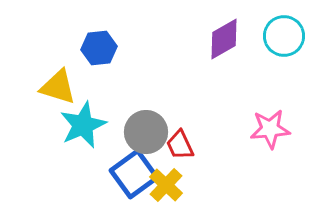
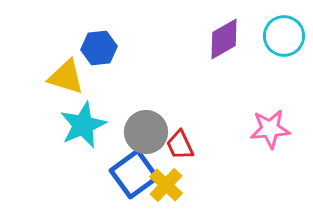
yellow triangle: moved 8 px right, 10 px up
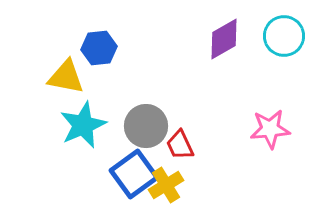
yellow triangle: rotated 6 degrees counterclockwise
gray circle: moved 6 px up
yellow cross: rotated 16 degrees clockwise
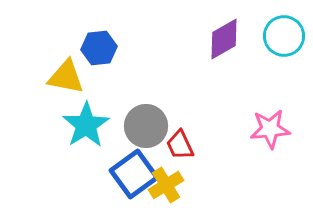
cyan star: moved 3 px right; rotated 9 degrees counterclockwise
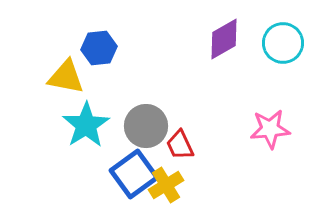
cyan circle: moved 1 px left, 7 px down
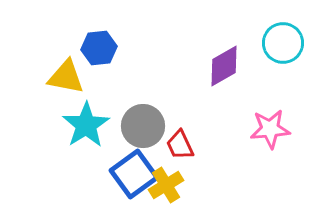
purple diamond: moved 27 px down
gray circle: moved 3 px left
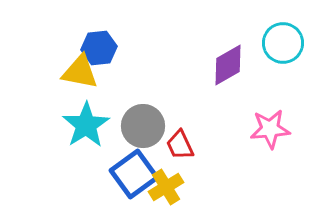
purple diamond: moved 4 px right, 1 px up
yellow triangle: moved 14 px right, 5 px up
yellow cross: moved 2 px down
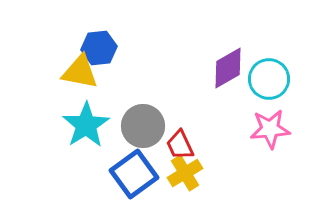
cyan circle: moved 14 px left, 36 px down
purple diamond: moved 3 px down
yellow cross: moved 19 px right, 14 px up
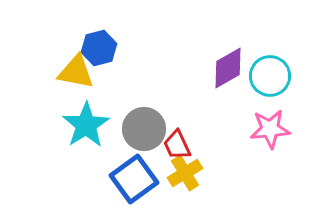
blue hexagon: rotated 8 degrees counterclockwise
yellow triangle: moved 4 px left
cyan circle: moved 1 px right, 3 px up
gray circle: moved 1 px right, 3 px down
red trapezoid: moved 3 px left
blue square: moved 5 px down
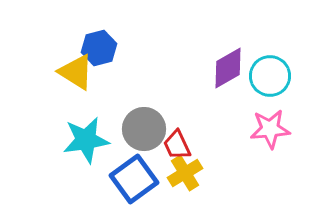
yellow triangle: rotated 21 degrees clockwise
cyan star: moved 15 px down; rotated 24 degrees clockwise
